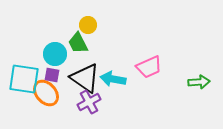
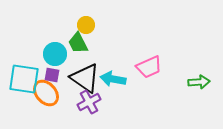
yellow circle: moved 2 px left
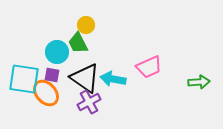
cyan circle: moved 2 px right, 2 px up
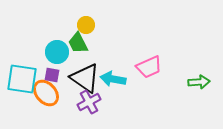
cyan square: moved 2 px left
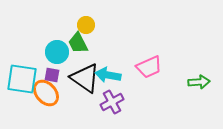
cyan arrow: moved 5 px left, 4 px up
purple cross: moved 23 px right
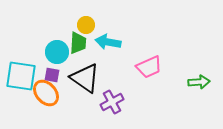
green trapezoid: rotated 150 degrees counterclockwise
cyan arrow: moved 33 px up
cyan square: moved 1 px left, 3 px up
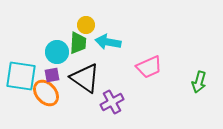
purple square: rotated 21 degrees counterclockwise
green arrow: rotated 110 degrees clockwise
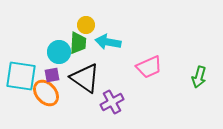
cyan circle: moved 2 px right
green arrow: moved 5 px up
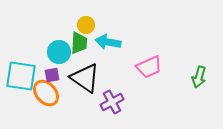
green trapezoid: moved 1 px right
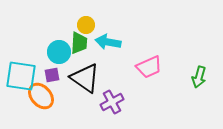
orange ellipse: moved 5 px left, 3 px down
